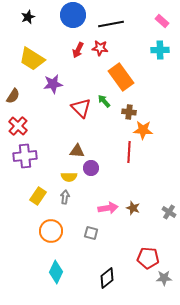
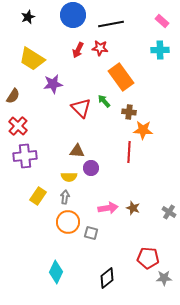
orange circle: moved 17 px right, 9 px up
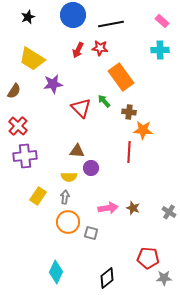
brown semicircle: moved 1 px right, 5 px up
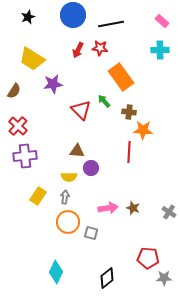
red triangle: moved 2 px down
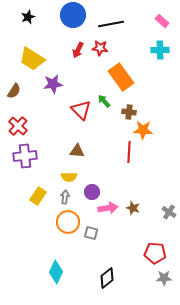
purple circle: moved 1 px right, 24 px down
red pentagon: moved 7 px right, 5 px up
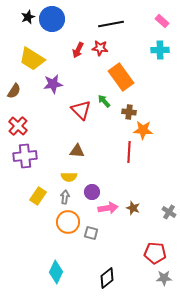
blue circle: moved 21 px left, 4 px down
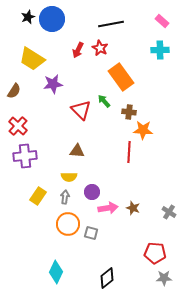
red star: rotated 21 degrees clockwise
orange circle: moved 2 px down
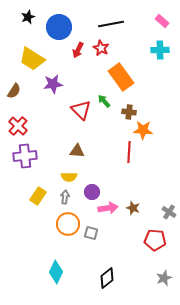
blue circle: moved 7 px right, 8 px down
red star: moved 1 px right
red pentagon: moved 13 px up
gray star: rotated 21 degrees counterclockwise
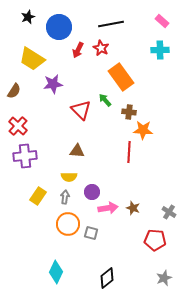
green arrow: moved 1 px right, 1 px up
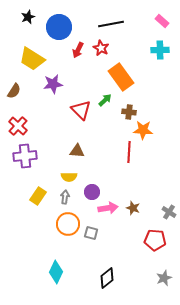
green arrow: rotated 88 degrees clockwise
